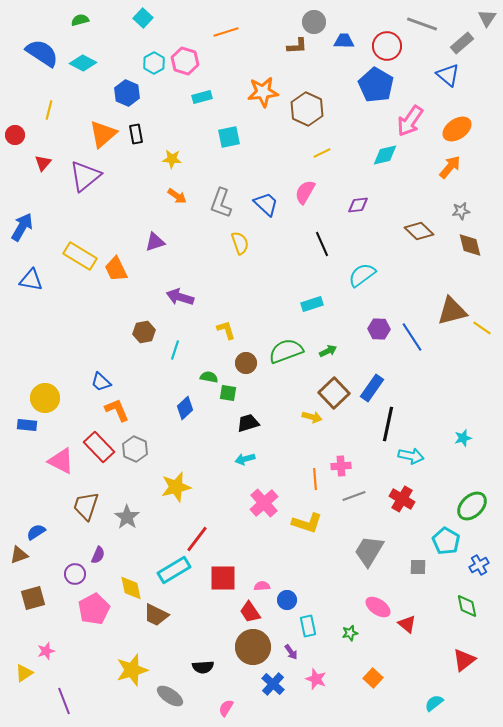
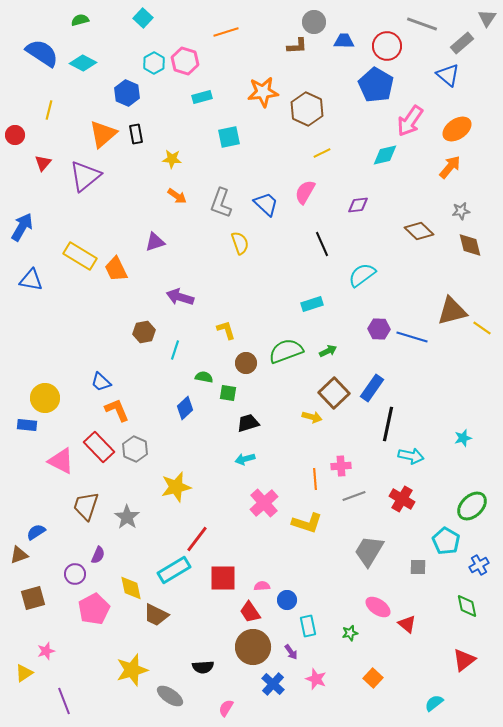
blue line at (412, 337): rotated 40 degrees counterclockwise
green semicircle at (209, 377): moved 5 px left
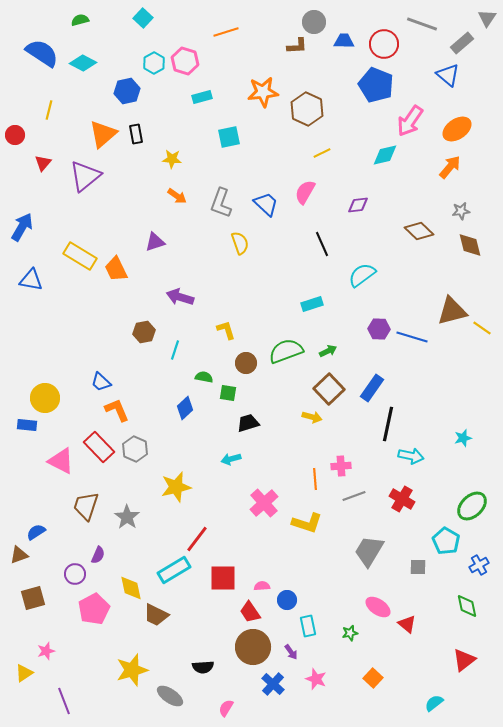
red circle at (387, 46): moved 3 px left, 2 px up
blue pentagon at (376, 85): rotated 8 degrees counterclockwise
blue hexagon at (127, 93): moved 2 px up; rotated 25 degrees clockwise
brown square at (334, 393): moved 5 px left, 4 px up
cyan arrow at (245, 459): moved 14 px left
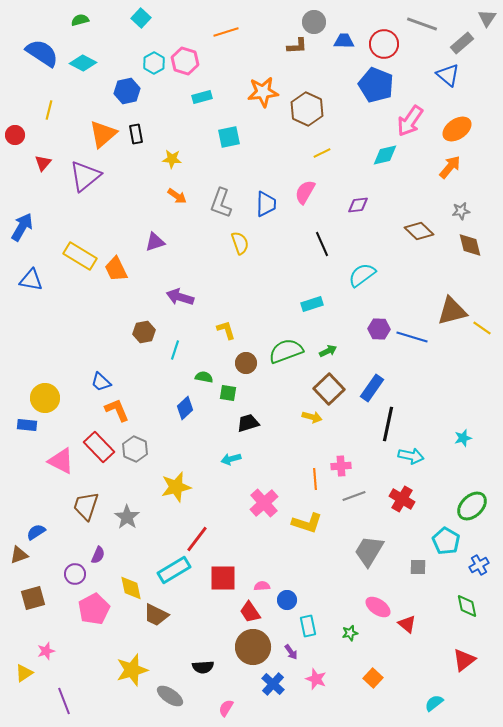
cyan square at (143, 18): moved 2 px left
blue trapezoid at (266, 204): rotated 48 degrees clockwise
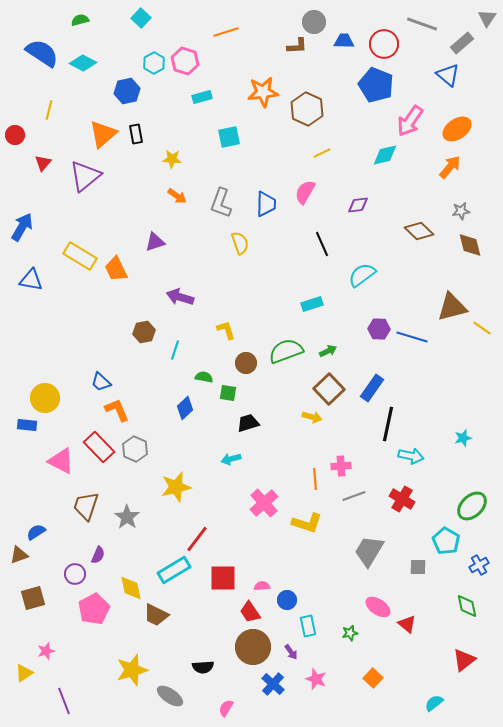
brown triangle at (452, 311): moved 4 px up
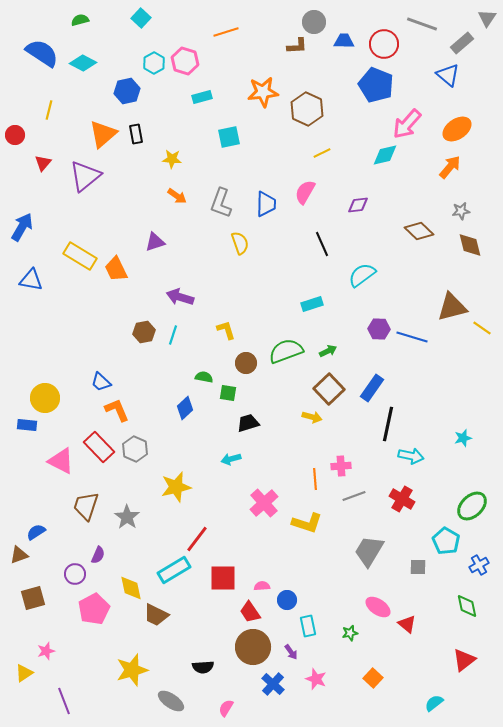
pink arrow at (410, 121): moved 3 px left, 3 px down; rotated 8 degrees clockwise
cyan line at (175, 350): moved 2 px left, 15 px up
gray ellipse at (170, 696): moved 1 px right, 5 px down
